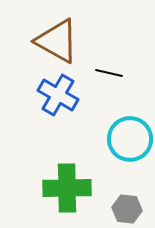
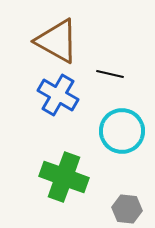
black line: moved 1 px right, 1 px down
cyan circle: moved 8 px left, 8 px up
green cross: moved 3 px left, 11 px up; rotated 21 degrees clockwise
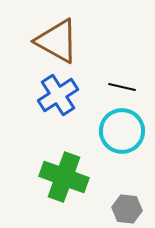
black line: moved 12 px right, 13 px down
blue cross: rotated 27 degrees clockwise
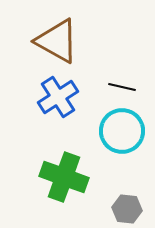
blue cross: moved 2 px down
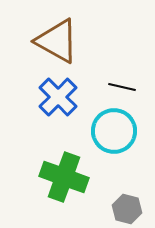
blue cross: rotated 12 degrees counterclockwise
cyan circle: moved 8 px left
gray hexagon: rotated 8 degrees clockwise
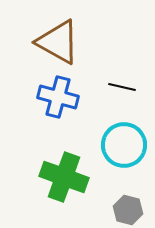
brown triangle: moved 1 px right, 1 px down
blue cross: rotated 30 degrees counterclockwise
cyan circle: moved 10 px right, 14 px down
gray hexagon: moved 1 px right, 1 px down
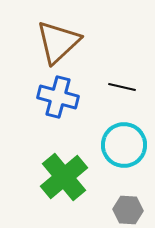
brown triangle: rotated 48 degrees clockwise
green cross: rotated 30 degrees clockwise
gray hexagon: rotated 12 degrees counterclockwise
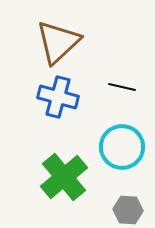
cyan circle: moved 2 px left, 2 px down
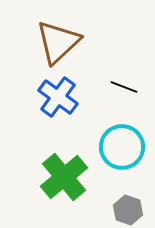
black line: moved 2 px right; rotated 8 degrees clockwise
blue cross: rotated 21 degrees clockwise
gray hexagon: rotated 16 degrees clockwise
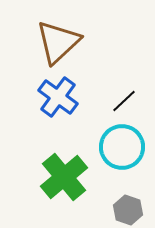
black line: moved 14 px down; rotated 64 degrees counterclockwise
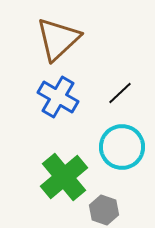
brown triangle: moved 3 px up
blue cross: rotated 6 degrees counterclockwise
black line: moved 4 px left, 8 px up
gray hexagon: moved 24 px left
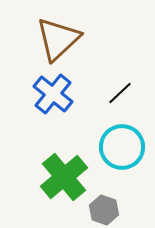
blue cross: moved 5 px left, 3 px up; rotated 9 degrees clockwise
